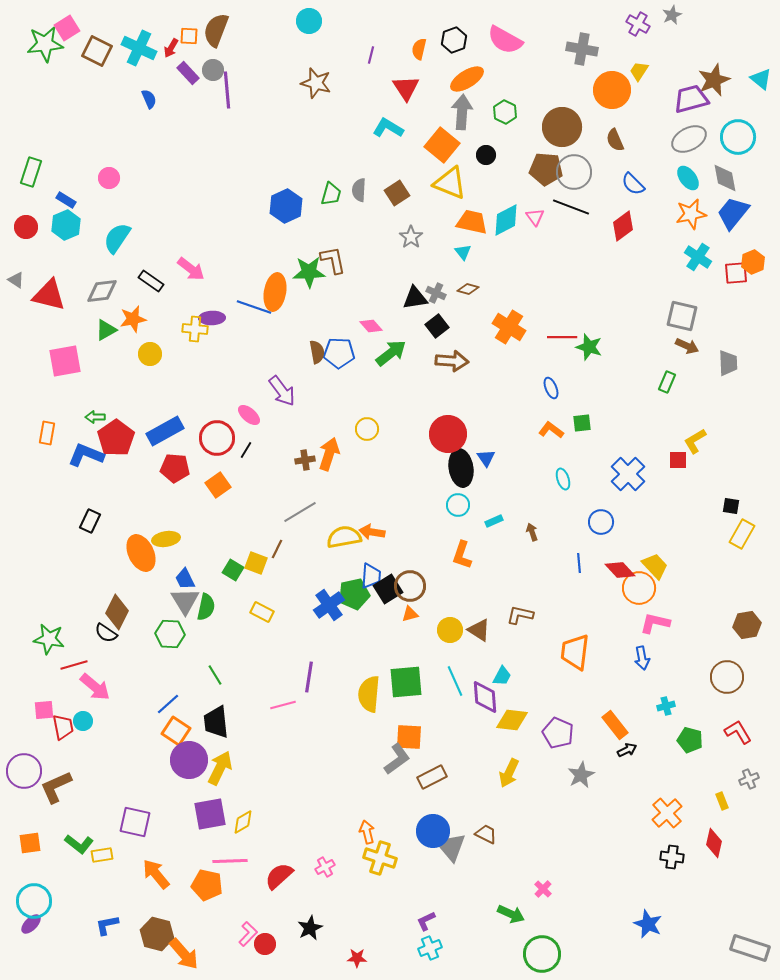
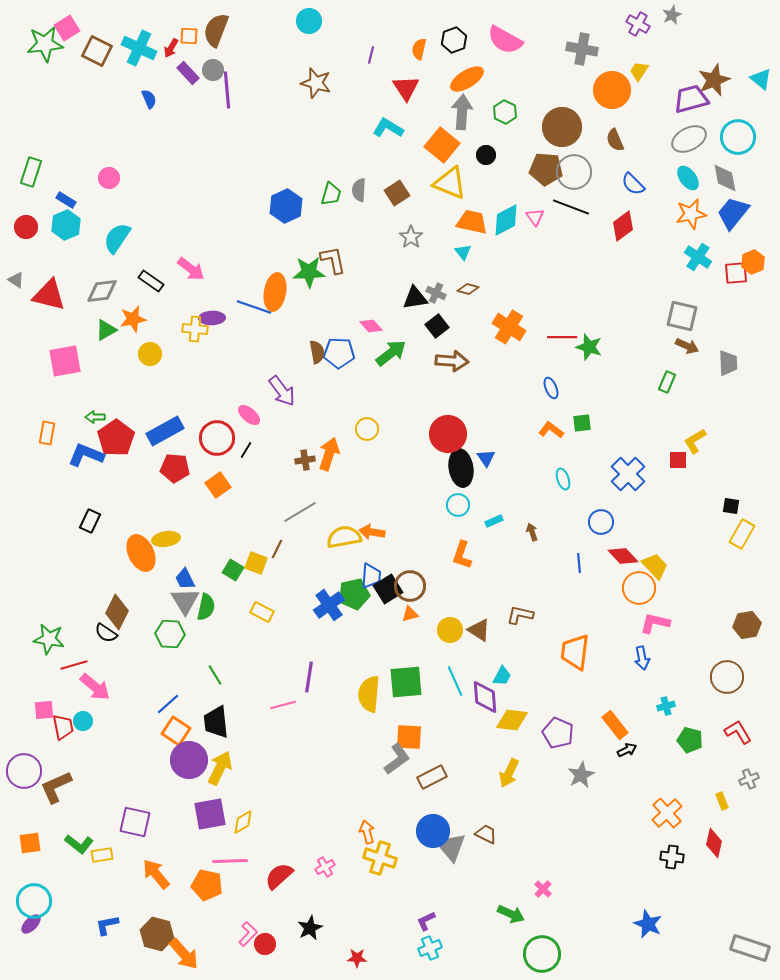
red diamond at (620, 570): moved 3 px right, 14 px up
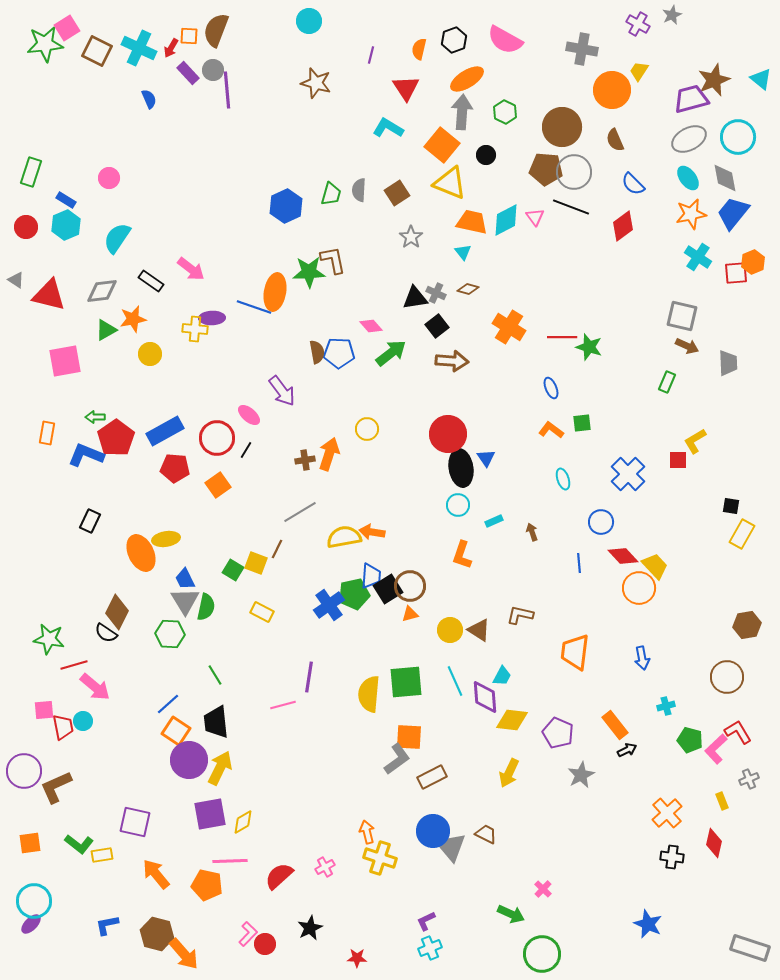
pink L-shape at (655, 623): moved 61 px right, 126 px down; rotated 56 degrees counterclockwise
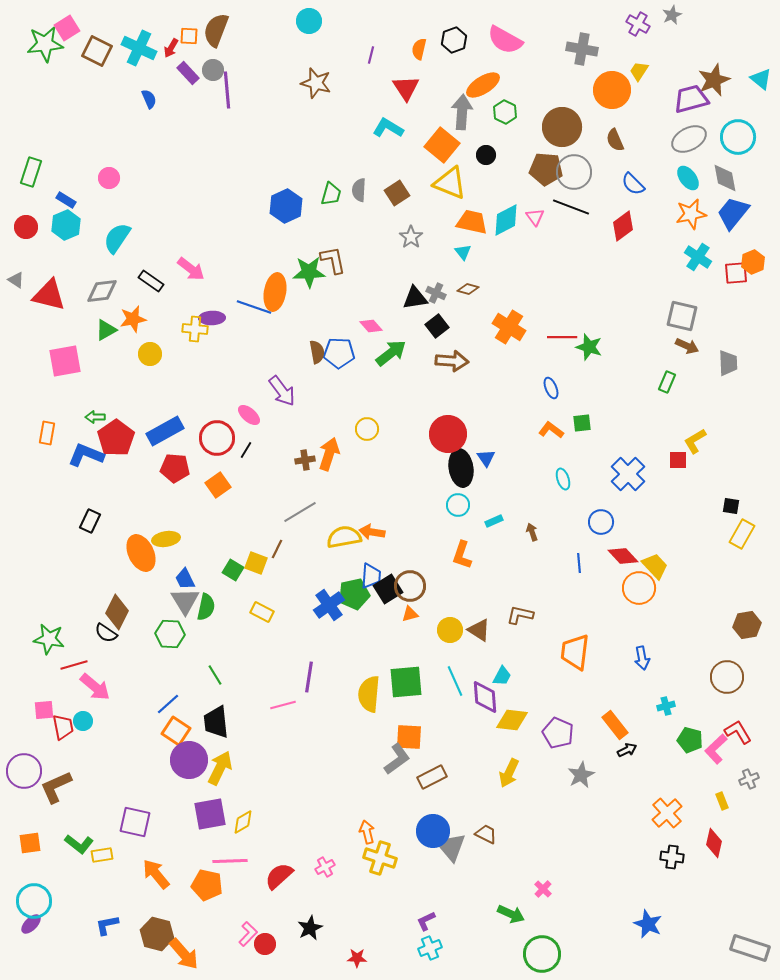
orange ellipse at (467, 79): moved 16 px right, 6 px down
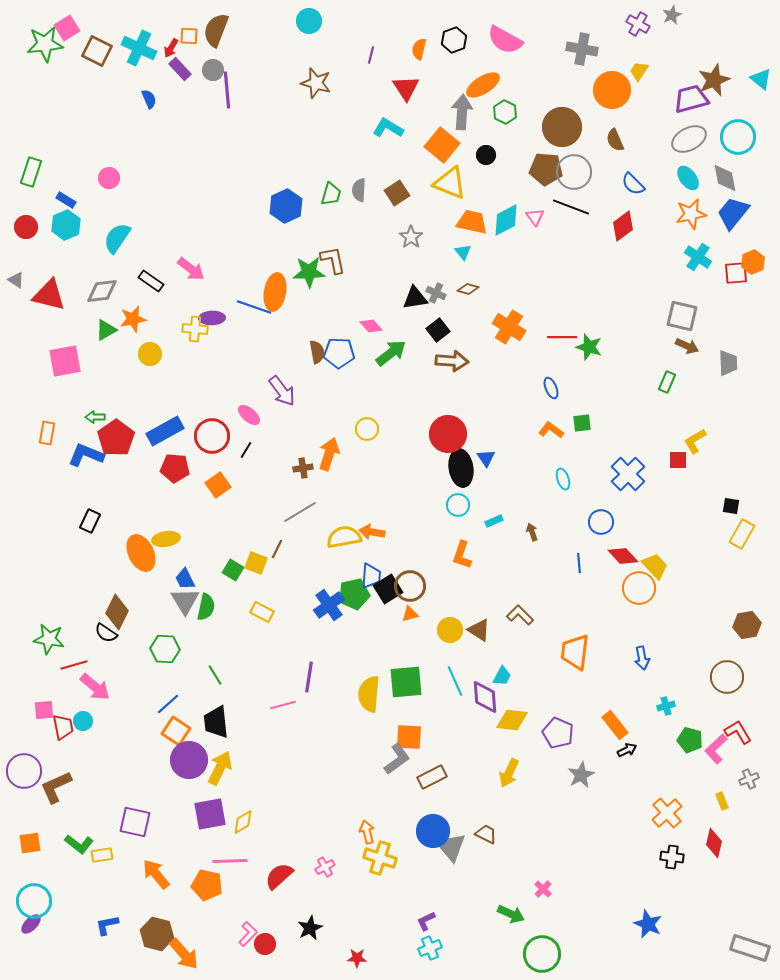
purple rectangle at (188, 73): moved 8 px left, 4 px up
black square at (437, 326): moved 1 px right, 4 px down
red circle at (217, 438): moved 5 px left, 2 px up
brown cross at (305, 460): moved 2 px left, 8 px down
brown L-shape at (520, 615): rotated 32 degrees clockwise
green hexagon at (170, 634): moved 5 px left, 15 px down
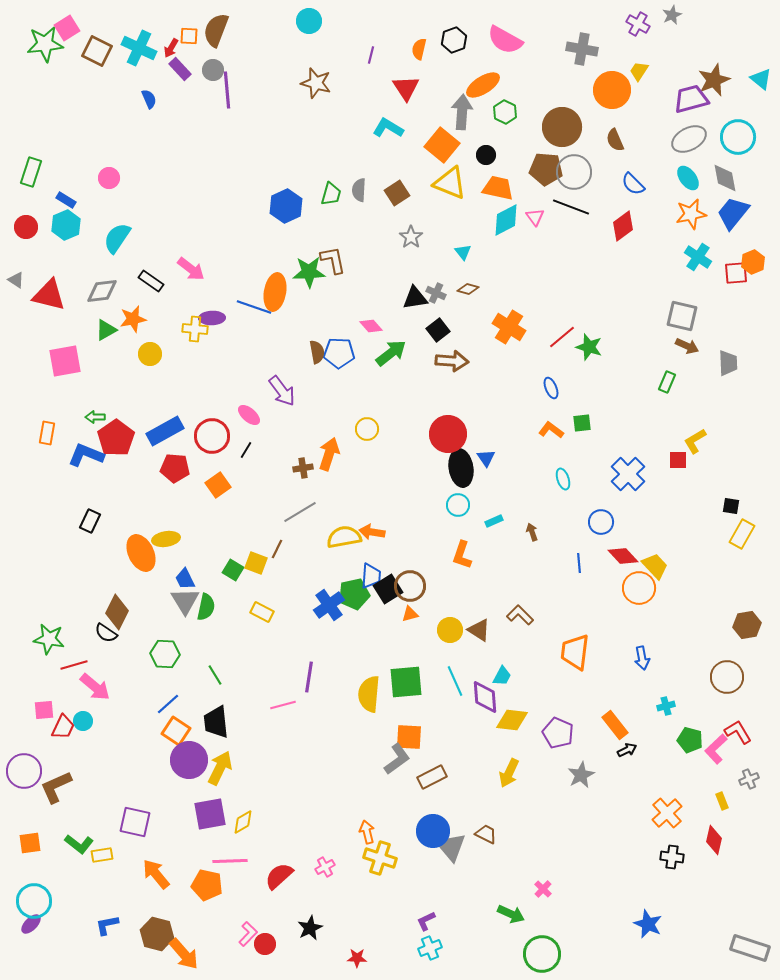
orange trapezoid at (472, 222): moved 26 px right, 34 px up
red line at (562, 337): rotated 40 degrees counterclockwise
green hexagon at (165, 649): moved 5 px down
red trapezoid at (63, 727): rotated 36 degrees clockwise
red diamond at (714, 843): moved 3 px up
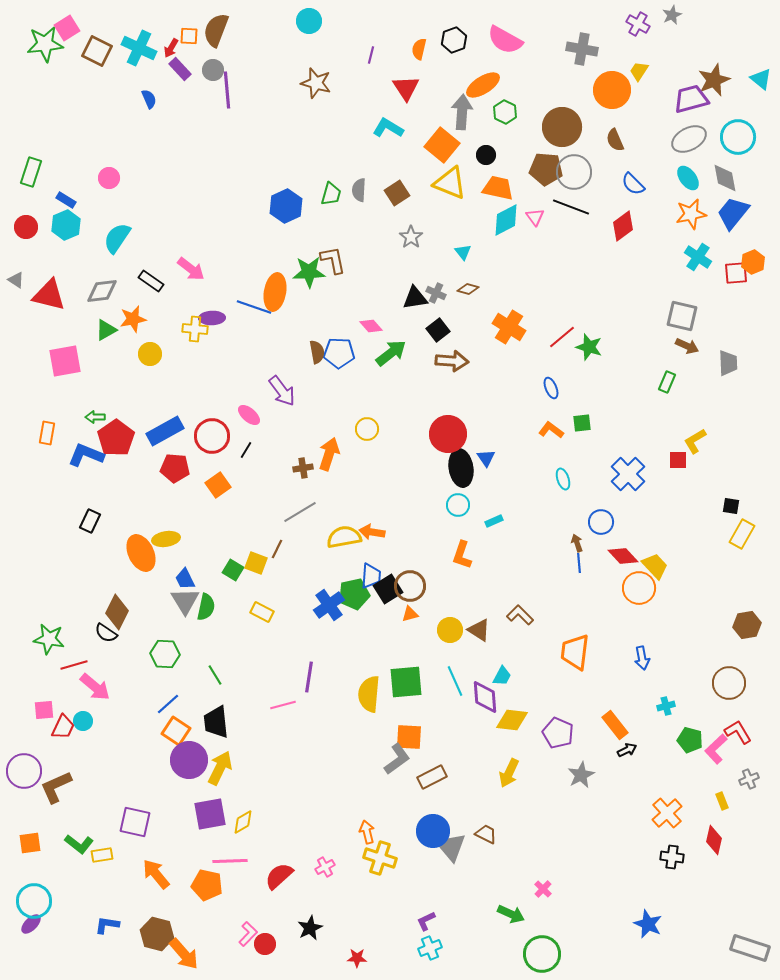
brown arrow at (532, 532): moved 45 px right, 11 px down
brown circle at (727, 677): moved 2 px right, 6 px down
blue L-shape at (107, 925): rotated 20 degrees clockwise
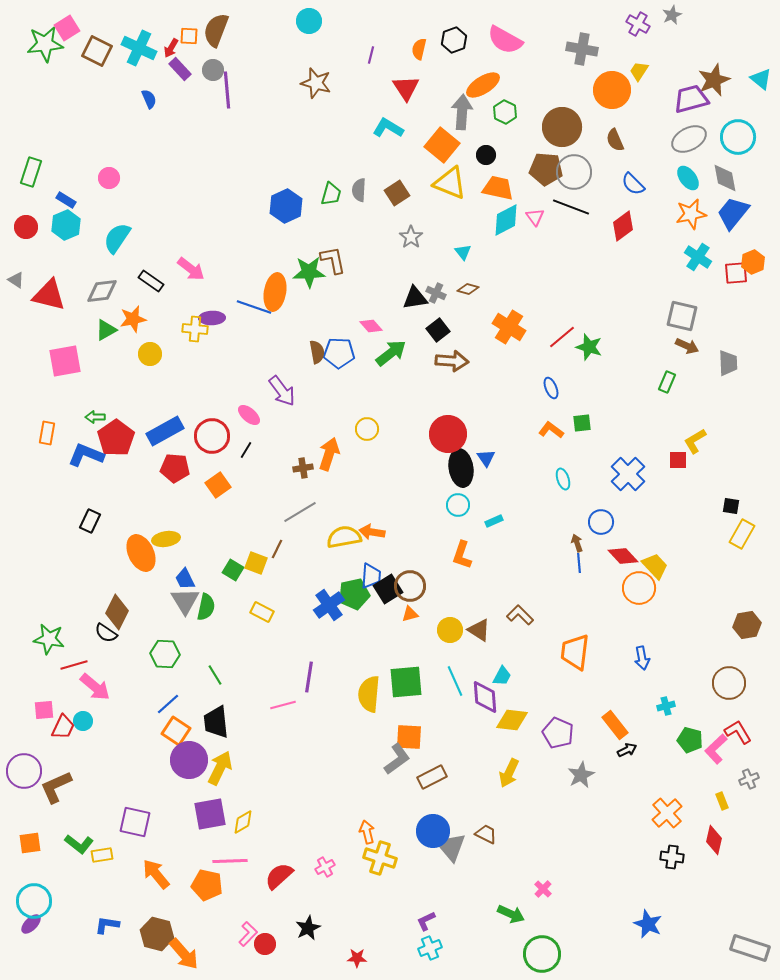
black star at (310, 928): moved 2 px left
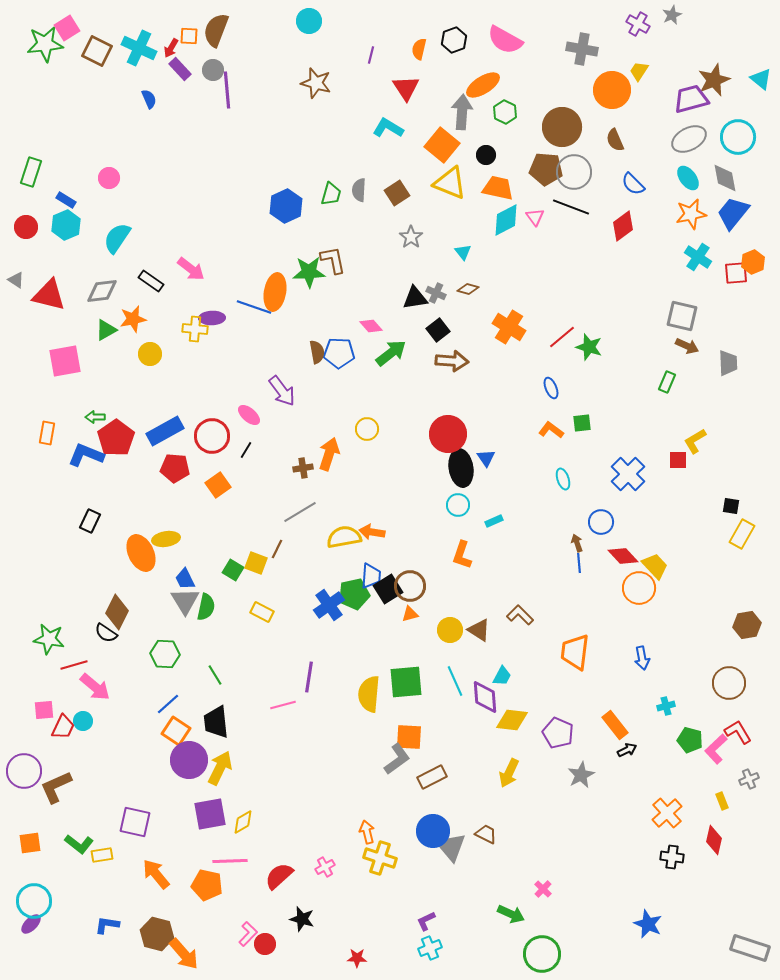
black star at (308, 928): moved 6 px left, 9 px up; rotated 30 degrees counterclockwise
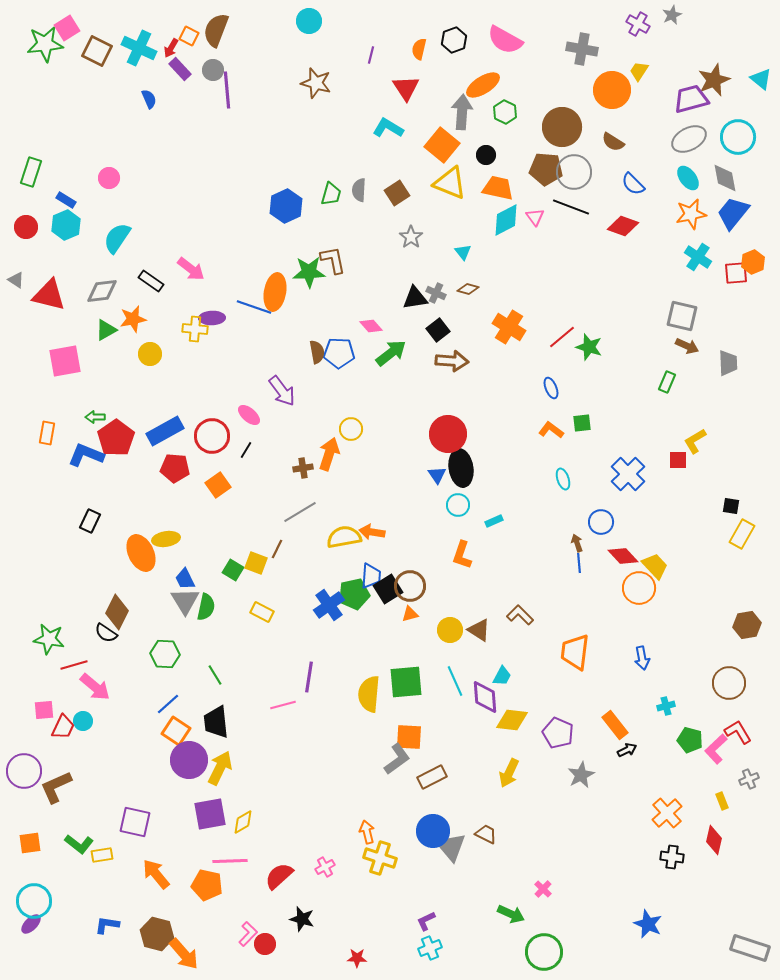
orange square at (189, 36): rotated 24 degrees clockwise
brown semicircle at (615, 140): moved 2 px left, 2 px down; rotated 35 degrees counterclockwise
red diamond at (623, 226): rotated 56 degrees clockwise
yellow circle at (367, 429): moved 16 px left
blue triangle at (486, 458): moved 49 px left, 17 px down
green circle at (542, 954): moved 2 px right, 2 px up
